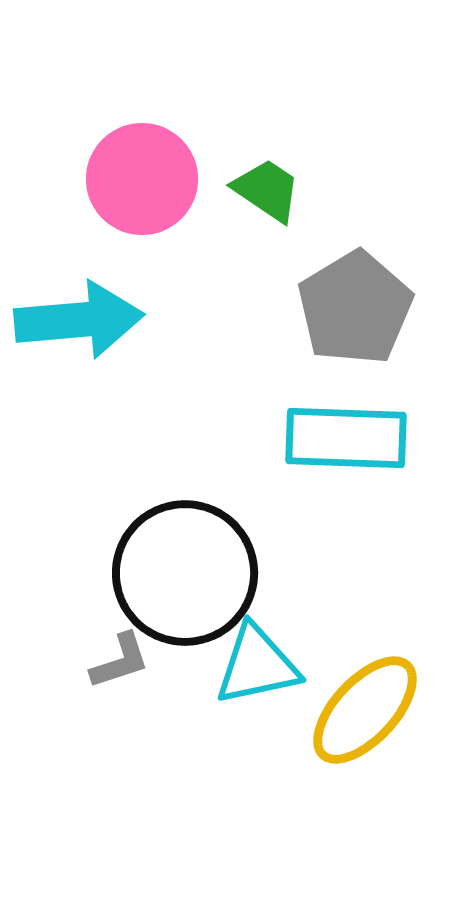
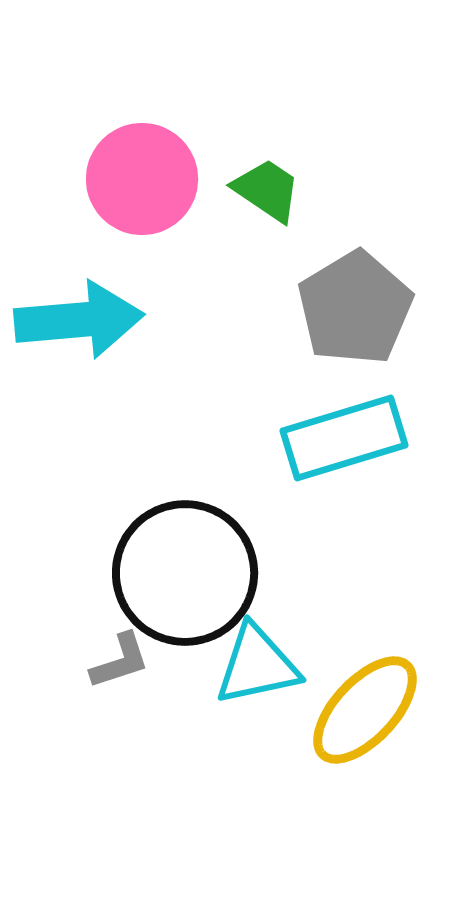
cyan rectangle: moved 2 px left; rotated 19 degrees counterclockwise
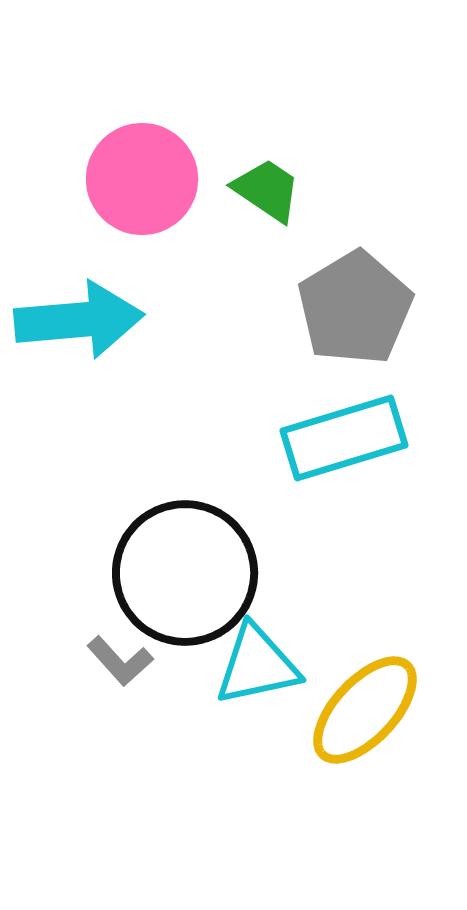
gray L-shape: rotated 66 degrees clockwise
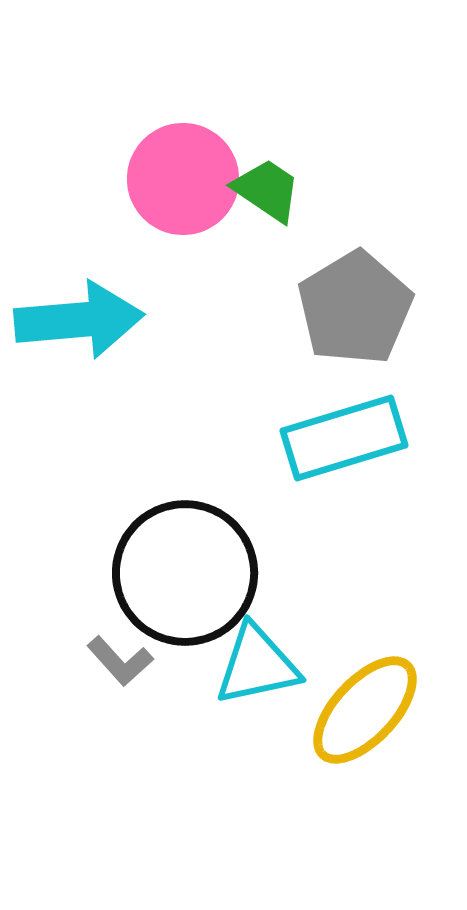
pink circle: moved 41 px right
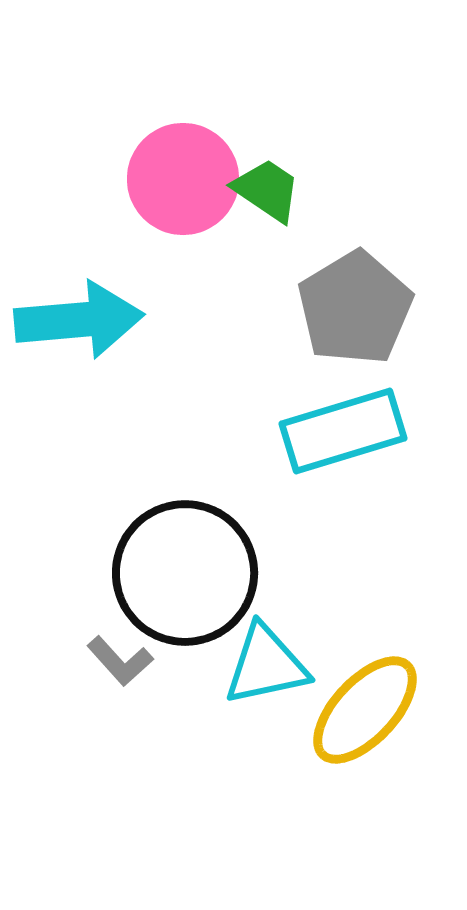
cyan rectangle: moved 1 px left, 7 px up
cyan triangle: moved 9 px right
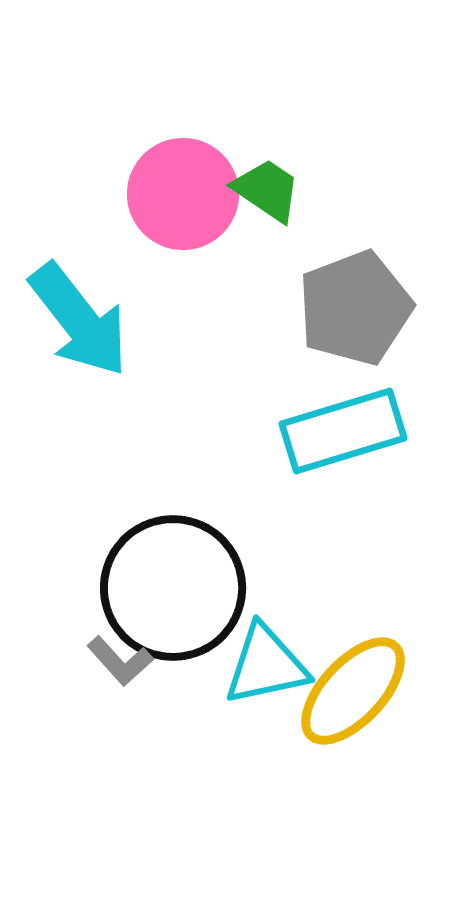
pink circle: moved 15 px down
gray pentagon: rotated 10 degrees clockwise
cyan arrow: rotated 57 degrees clockwise
black circle: moved 12 px left, 15 px down
yellow ellipse: moved 12 px left, 19 px up
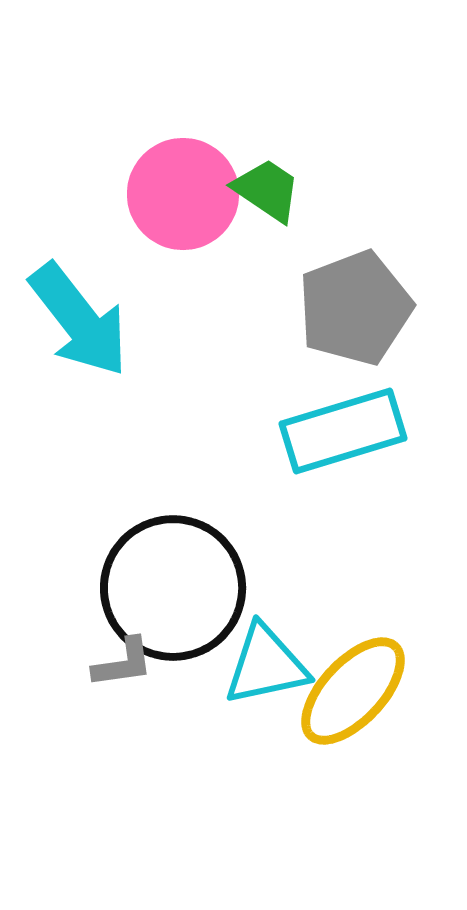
gray L-shape: moved 3 px right, 2 px down; rotated 56 degrees counterclockwise
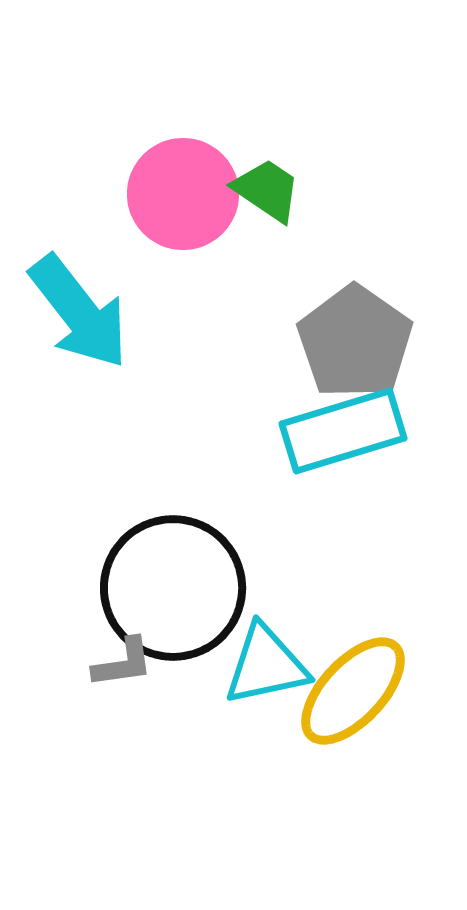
gray pentagon: moved 34 px down; rotated 16 degrees counterclockwise
cyan arrow: moved 8 px up
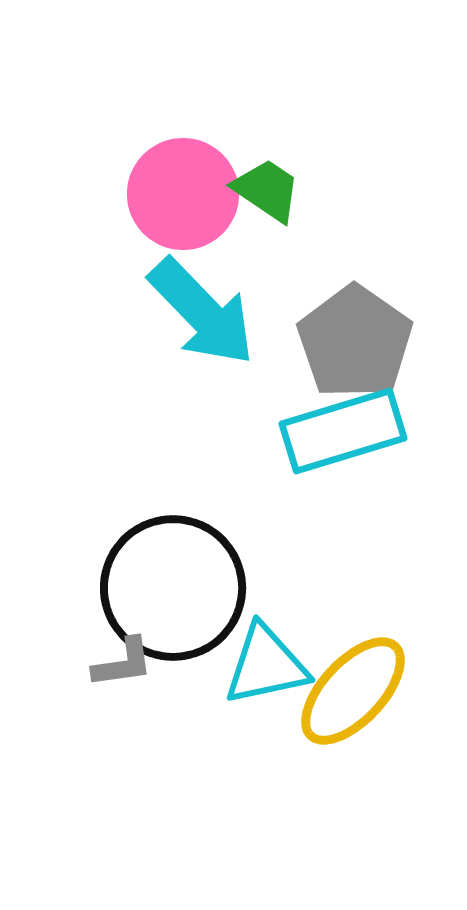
cyan arrow: moved 123 px right; rotated 6 degrees counterclockwise
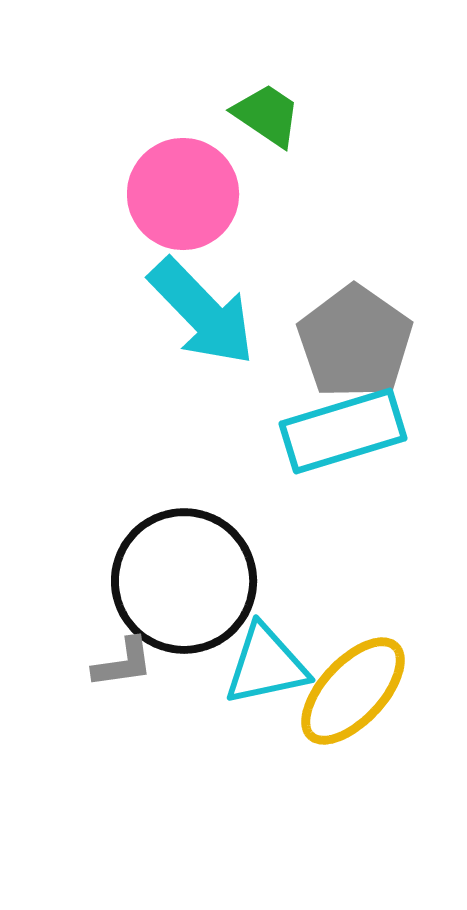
green trapezoid: moved 75 px up
black circle: moved 11 px right, 7 px up
